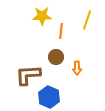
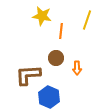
yellow star: rotated 12 degrees clockwise
brown circle: moved 1 px down
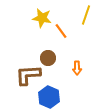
yellow star: moved 2 px down
yellow line: moved 1 px left, 5 px up
orange line: rotated 42 degrees counterclockwise
brown circle: moved 8 px left
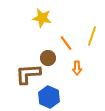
yellow line: moved 6 px right, 21 px down
orange line: moved 5 px right, 12 px down
brown L-shape: moved 1 px up
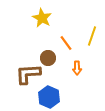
yellow star: rotated 18 degrees clockwise
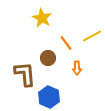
yellow line: rotated 42 degrees clockwise
brown L-shape: moved 3 px left; rotated 88 degrees clockwise
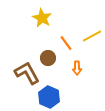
brown L-shape: moved 2 px right, 1 px up; rotated 24 degrees counterclockwise
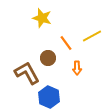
yellow star: rotated 12 degrees counterclockwise
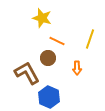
yellow line: moved 2 px left, 3 px down; rotated 42 degrees counterclockwise
orange line: moved 9 px left, 2 px up; rotated 28 degrees counterclockwise
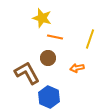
orange line: moved 2 px left, 4 px up; rotated 14 degrees counterclockwise
orange arrow: rotated 80 degrees clockwise
